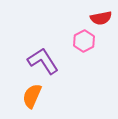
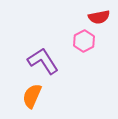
red semicircle: moved 2 px left, 1 px up
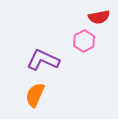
purple L-shape: moved 1 px up; rotated 32 degrees counterclockwise
orange semicircle: moved 3 px right, 1 px up
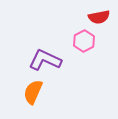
purple L-shape: moved 2 px right
orange semicircle: moved 2 px left, 3 px up
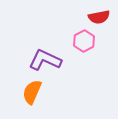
orange semicircle: moved 1 px left
